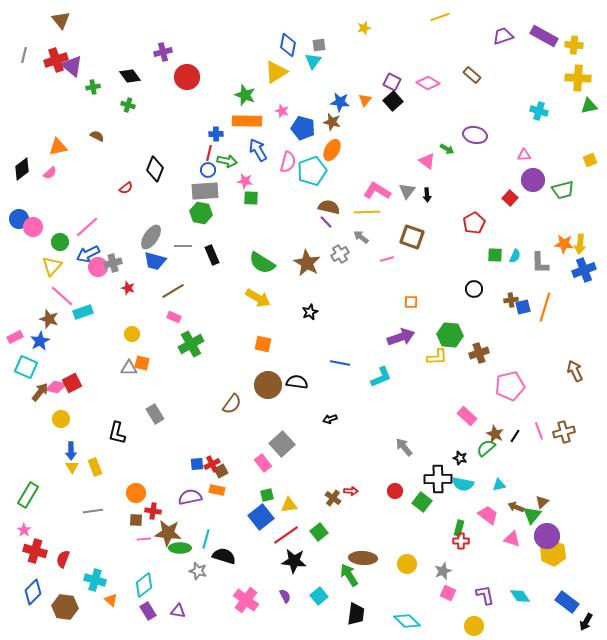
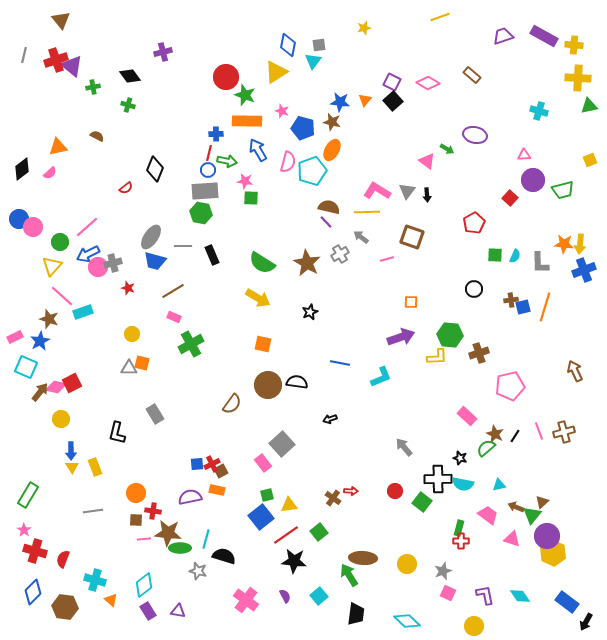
red circle at (187, 77): moved 39 px right
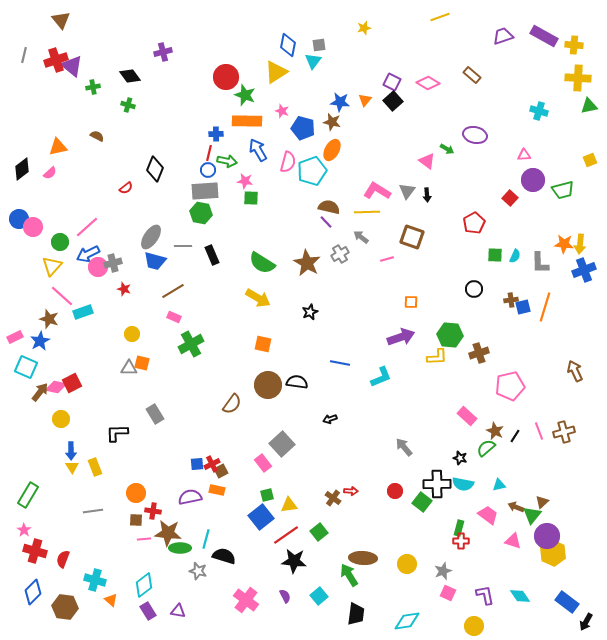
red star at (128, 288): moved 4 px left, 1 px down
black L-shape at (117, 433): rotated 75 degrees clockwise
brown star at (495, 434): moved 3 px up
black cross at (438, 479): moved 1 px left, 5 px down
pink triangle at (512, 539): moved 1 px right, 2 px down
cyan diamond at (407, 621): rotated 52 degrees counterclockwise
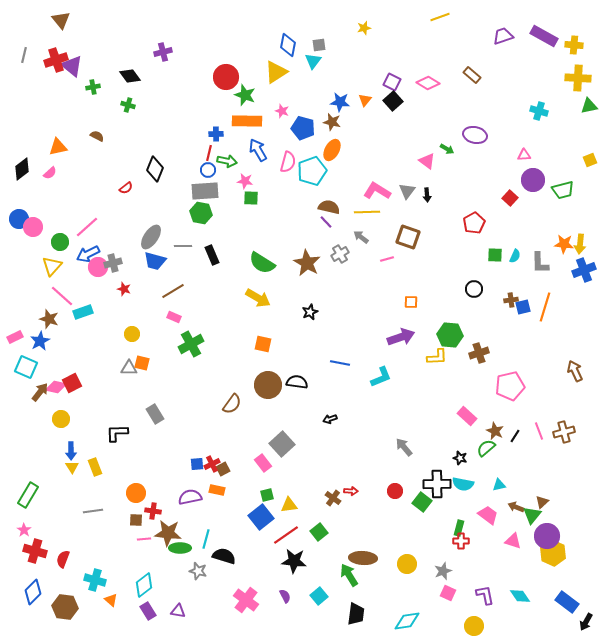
brown square at (412, 237): moved 4 px left
brown square at (221, 471): moved 2 px right, 2 px up
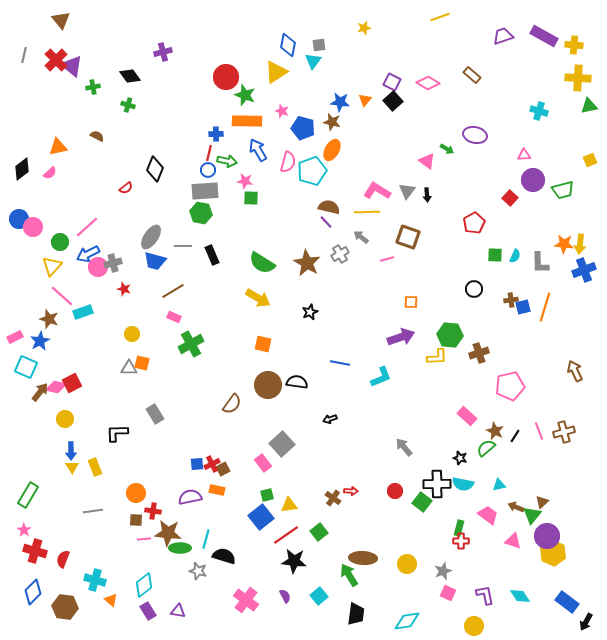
red cross at (56, 60): rotated 25 degrees counterclockwise
yellow circle at (61, 419): moved 4 px right
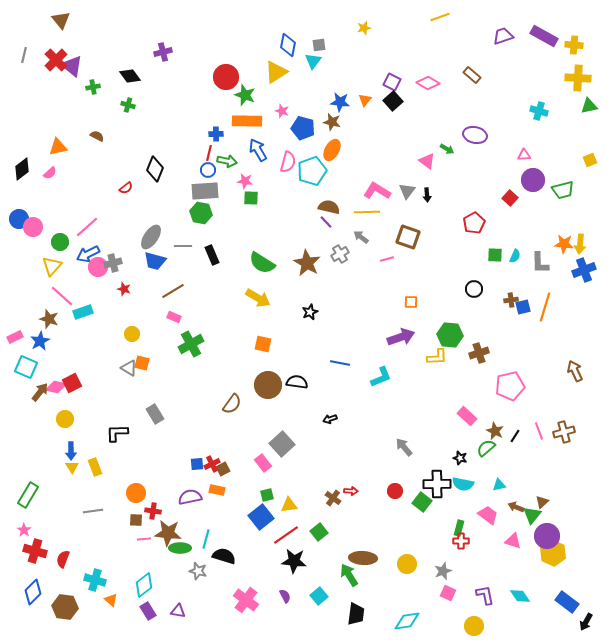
gray triangle at (129, 368): rotated 30 degrees clockwise
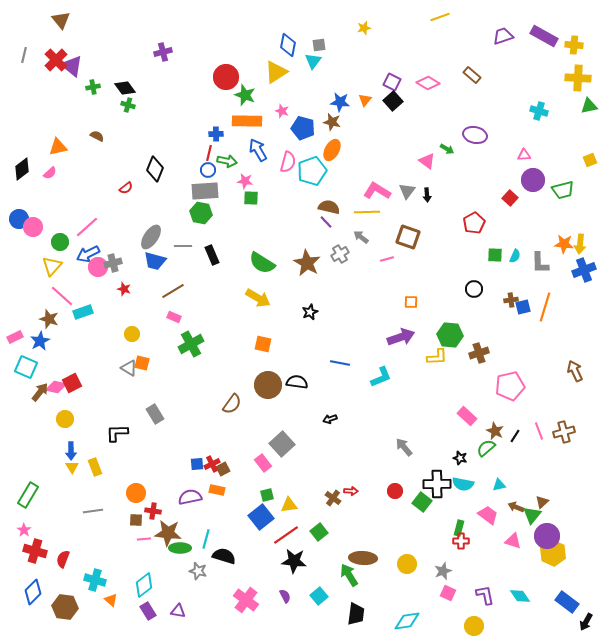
black diamond at (130, 76): moved 5 px left, 12 px down
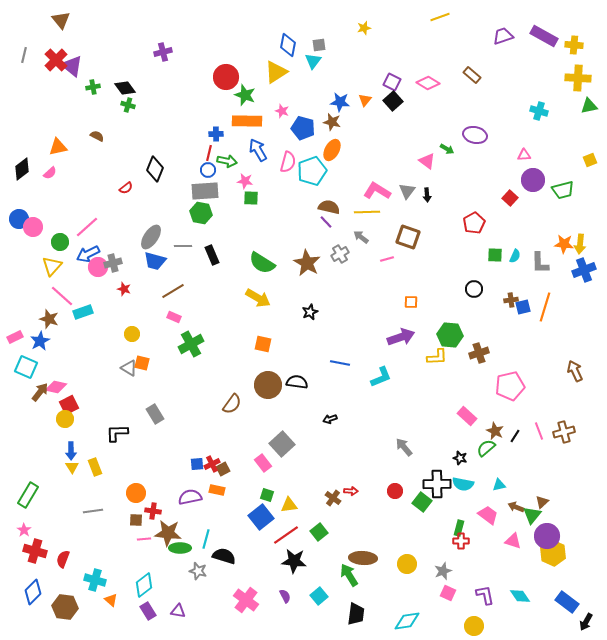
red square at (72, 383): moved 3 px left, 22 px down
green square at (267, 495): rotated 32 degrees clockwise
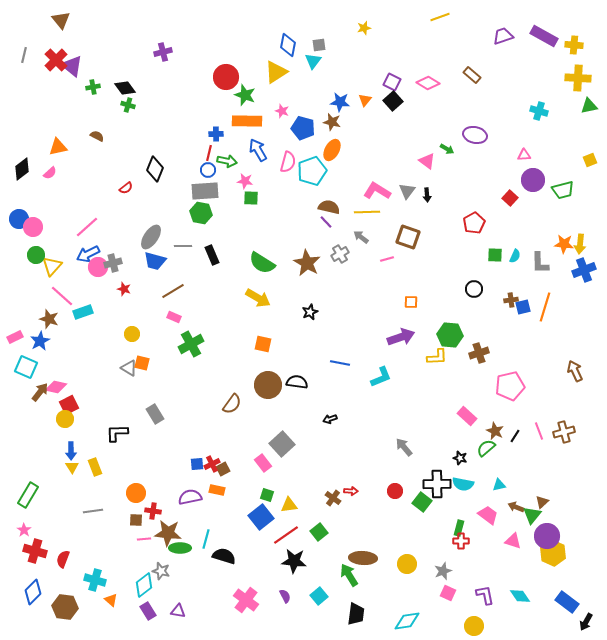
green circle at (60, 242): moved 24 px left, 13 px down
gray star at (198, 571): moved 37 px left
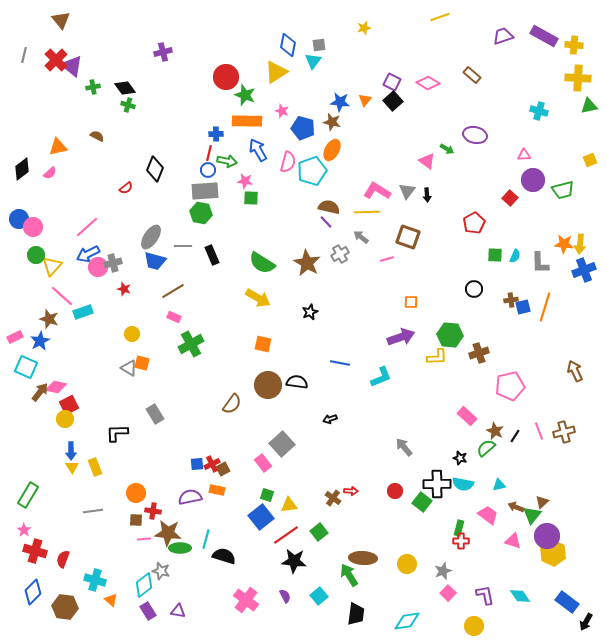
pink square at (448, 593): rotated 21 degrees clockwise
